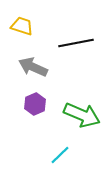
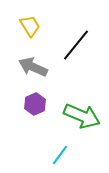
yellow trapezoid: moved 8 px right; rotated 40 degrees clockwise
black line: moved 2 px down; rotated 40 degrees counterclockwise
green arrow: moved 1 px down
cyan line: rotated 10 degrees counterclockwise
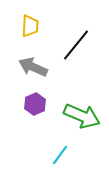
yellow trapezoid: rotated 35 degrees clockwise
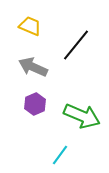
yellow trapezoid: rotated 70 degrees counterclockwise
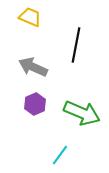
yellow trapezoid: moved 9 px up
black line: rotated 28 degrees counterclockwise
green arrow: moved 3 px up
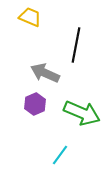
gray arrow: moved 12 px right, 6 px down
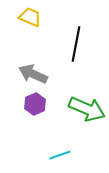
black line: moved 1 px up
gray arrow: moved 12 px left, 1 px down
green arrow: moved 5 px right, 4 px up
cyan line: rotated 35 degrees clockwise
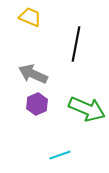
purple hexagon: moved 2 px right
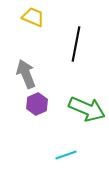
yellow trapezoid: moved 3 px right
gray arrow: moved 7 px left; rotated 44 degrees clockwise
cyan line: moved 6 px right
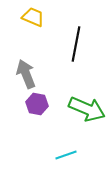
purple hexagon: rotated 25 degrees counterclockwise
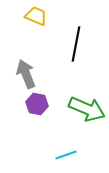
yellow trapezoid: moved 3 px right, 1 px up
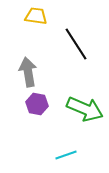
yellow trapezoid: rotated 15 degrees counterclockwise
black line: rotated 44 degrees counterclockwise
gray arrow: moved 2 px right, 2 px up; rotated 12 degrees clockwise
green arrow: moved 2 px left
